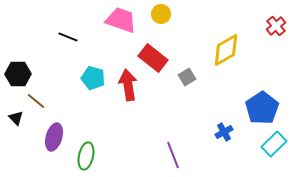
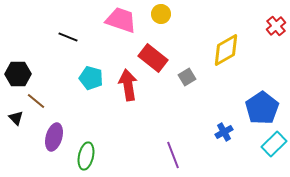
cyan pentagon: moved 2 px left
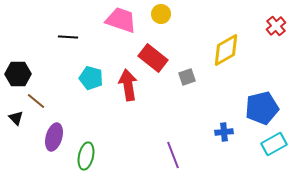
black line: rotated 18 degrees counterclockwise
gray square: rotated 12 degrees clockwise
blue pentagon: rotated 20 degrees clockwise
blue cross: rotated 24 degrees clockwise
cyan rectangle: rotated 15 degrees clockwise
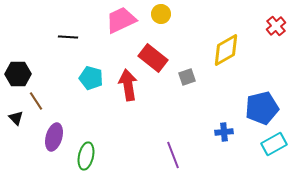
pink trapezoid: rotated 44 degrees counterclockwise
brown line: rotated 18 degrees clockwise
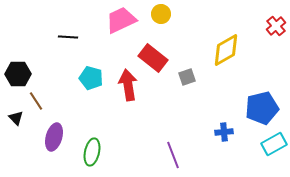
green ellipse: moved 6 px right, 4 px up
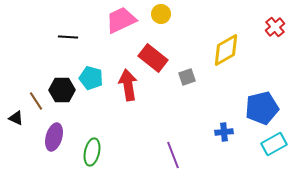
red cross: moved 1 px left, 1 px down
black hexagon: moved 44 px right, 16 px down
black triangle: rotated 21 degrees counterclockwise
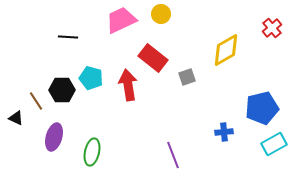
red cross: moved 3 px left, 1 px down
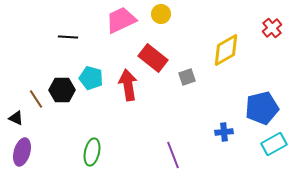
brown line: moved 2 px up
purple ellipse: moved 32 px left, 15 px down
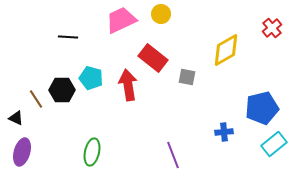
gray square: rotated 30 degrees clockwise
cyan rectangle: rotated 10 degrees counterclockwise
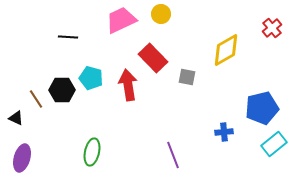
red rectangle: rotated 8 degrees clockwise
purple ellipse: moved 6 px down
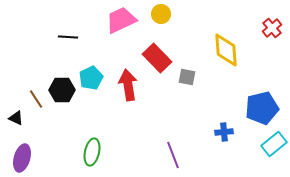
yellow diamond: rotated 64 degrees counterclockwise
red rectangle: moved 4 px right
cyan pentagon: rotated 30 degrees clockwise
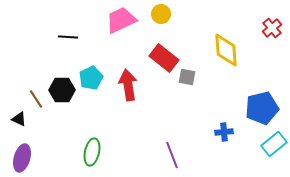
red rectangle: moved 7 px right; rotated 8 degrees counterclockwise
black triangle: moved 3 px right, 1 px down
purple line: moved 1 px left
